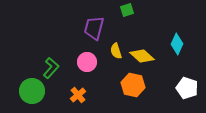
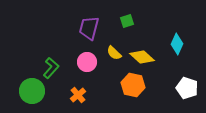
green square: moved 11 px down
purple trapezoid: moved 5 px left
yellow semicircle: moved 2 px left, 2 px down; rotated 28 degrees counterclockwise
yellow diamond: moved 1 px down
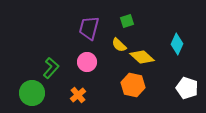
yellow semicircle: moved 5 px right, 8 px up
green circle: moved 2 px down
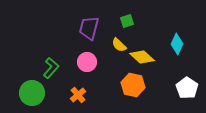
white pentagon: rotated 15 degrees clockwise
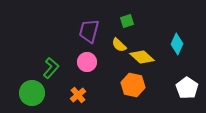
purple trapezoid: moved 3 px down
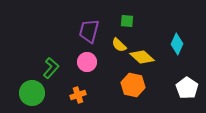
green square: rotated 24 degrees clockwise
orange cross: rotated 21 degrees clockwise
